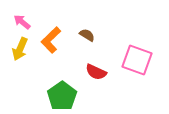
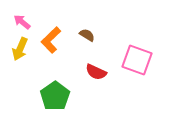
green pentagon: moved 7 px left
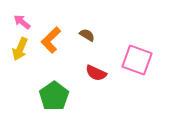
red semicircle: moved 1 px down
green pentagon: moved 1 px left
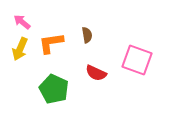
brown semicircle: rotated 49 degrees clockwise
orange L-shape: moved 3 px down; rotated 36 degrees clockwise
green pentagon: moved 7 px up; rotated 12 degrees counterclockwise
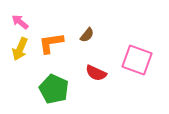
pink arrow: moved 2 px left
brown semicircle: rotated 49 degrees clockwise
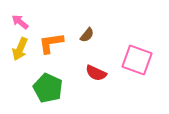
green pentagon: moved 6 px left, 1 px up
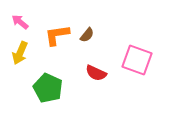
orange L-shape: moved 6 px right, 8 px up
yellow arrow: moved 4 px down
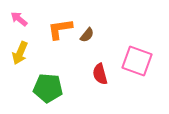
pink arrow: moved 1 px left, 3 px up
orange L-shape: moved 3 px right, 6 px up
pink square: moved 1 px down
red semicircle: moved 4 px right, 1 px down; rotated 50 degrees clockwise
green pentagon: rotated 20 degrees counterclockwise
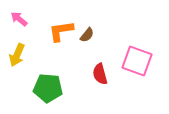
orange L-shape: moved 1 px right, 2 px down
yellow arrow: moved 3 px left, 2 px down
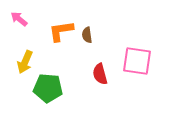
brown semicircle: rotated 133 degrees clockwise
yellow arrow: moved 8 px right, 7 px down
pink square: rotated 12 degrees counterclockwise
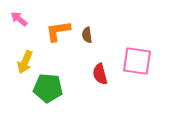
orange L-shape: moved 3 px left
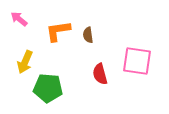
brown semicircle: moved 1 px right
